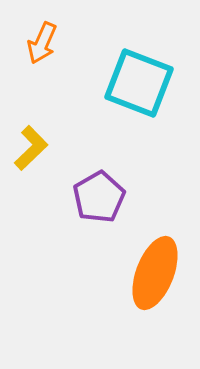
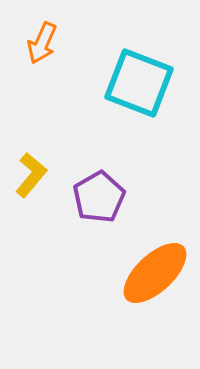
yellow L-shape: moved 27 px down; rotated 6 degrees counterclockwise
orange ellipse: rotated 26 degrees clockwise
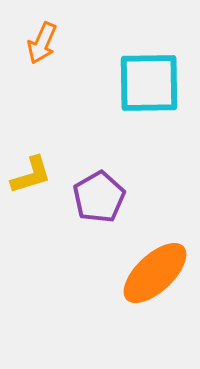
cyan square: moved 10 px right; rotated 22 degrees counterclockwise
yellow L-shape: rotated 33 degrees clockwise
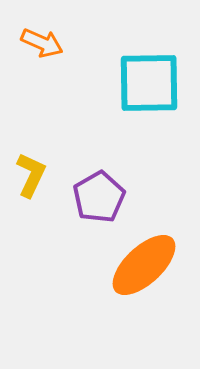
orange arrow: rotated 90 degrees counterclockwise
yellow L-shape: rotated 48 degrees counterclockwise
orange ellipse: moved 11 px left, 8 px up
